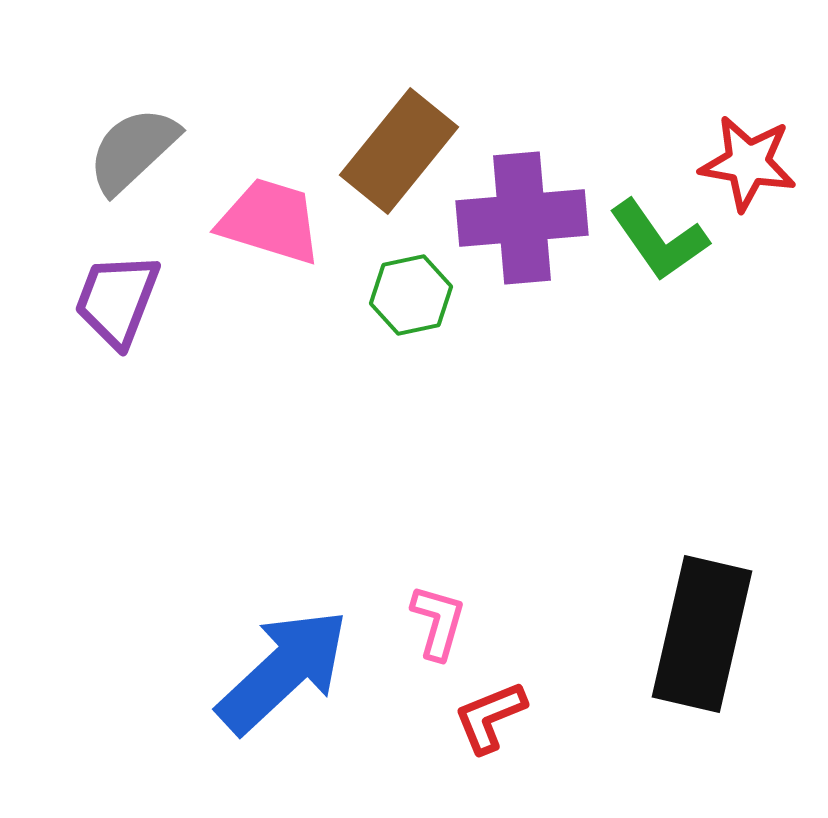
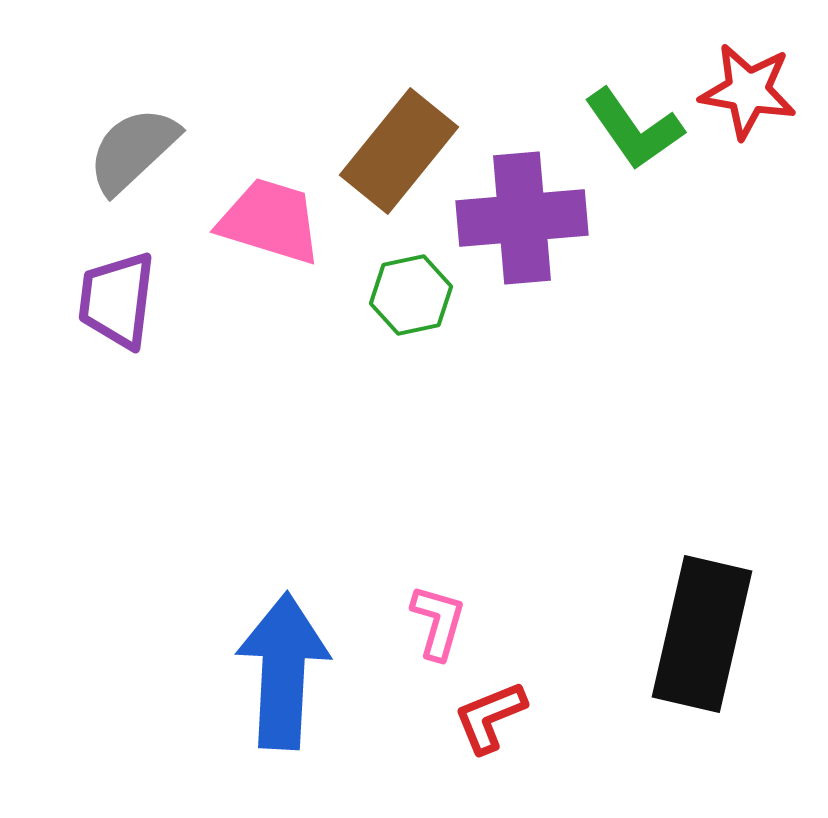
red star: moved 72 px up
green L-shape: moved 25 px left, 111 px up
purple trapezoid: rotated 14 degrees counterclockwise
blue arrow: rotated 44 degrees counterclockwise
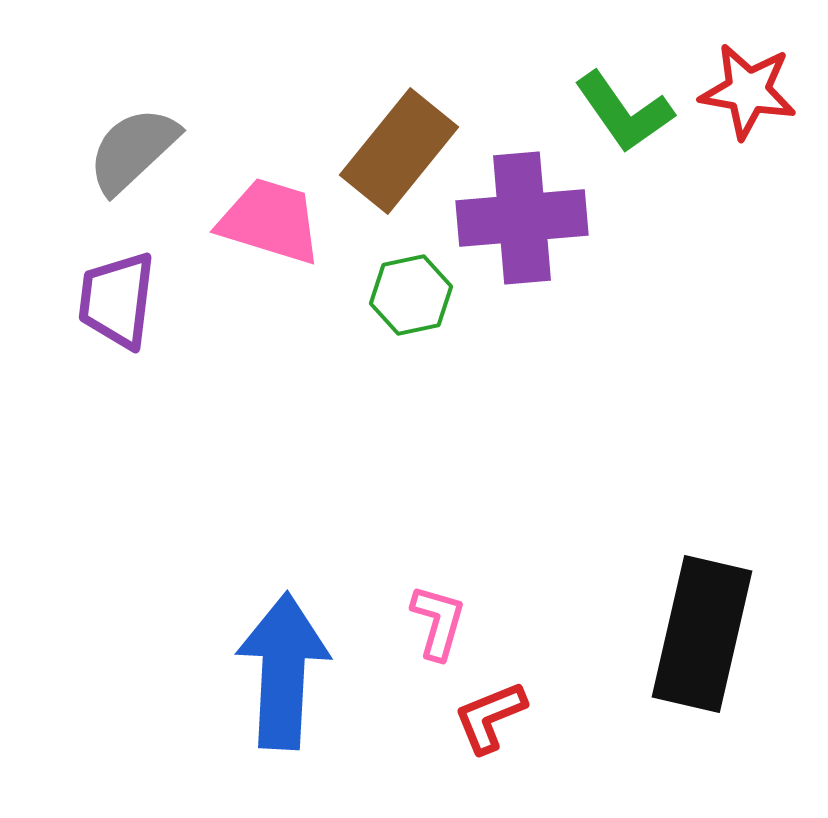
green L-shape: moved 10 px left, 17 px up
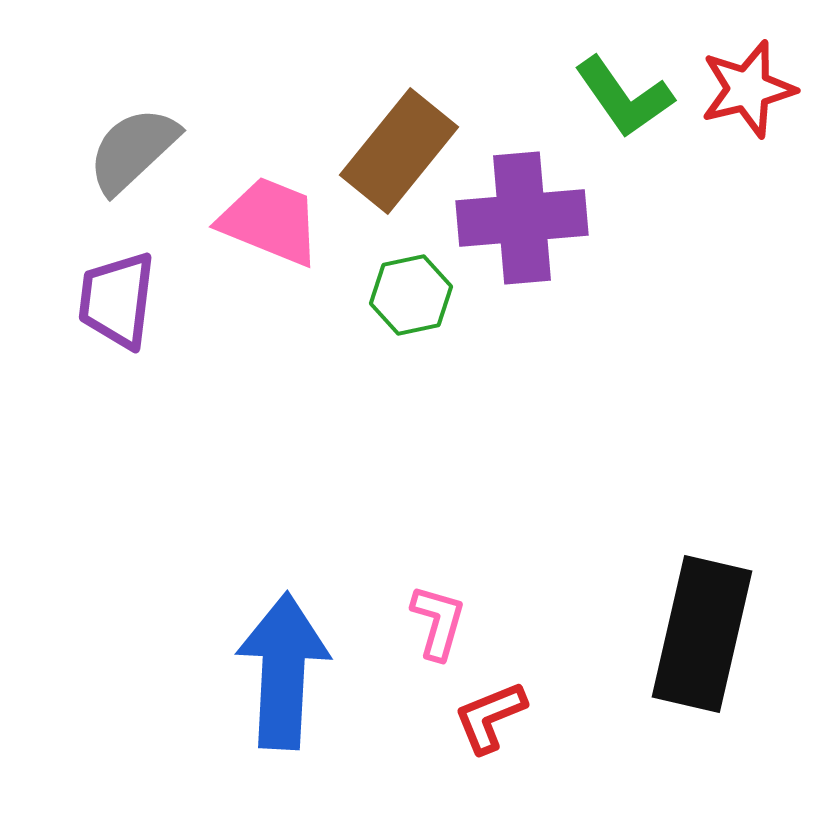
red star: moved 2 px up; rotated 24 degrees counterclockwise
green L-shape: moved 15 px up
pink trapezoid: rotated 5 degrees clockwise
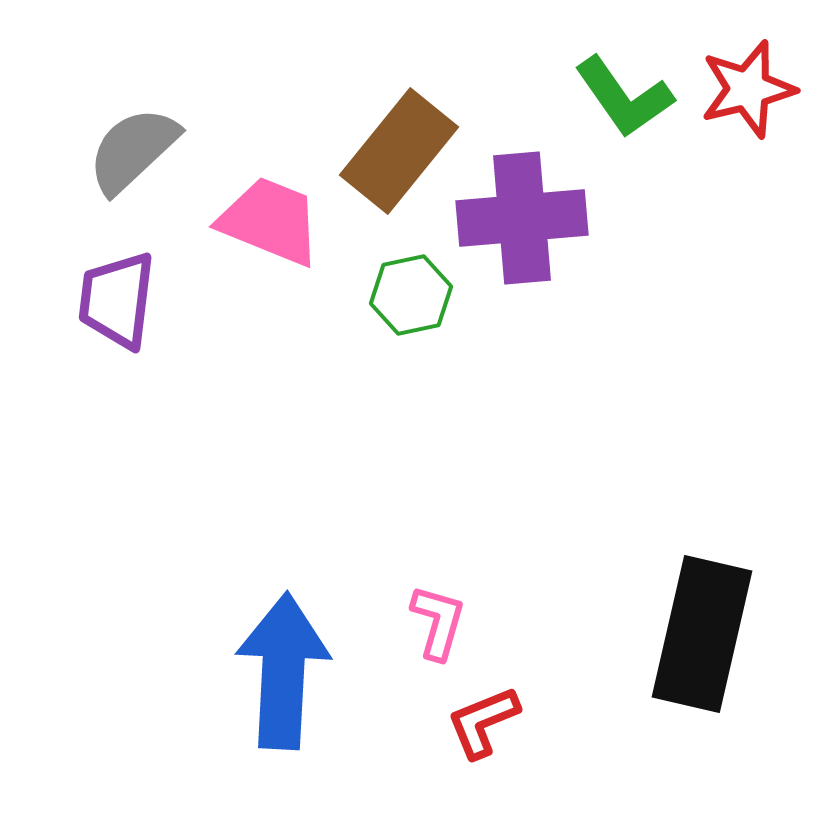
red L-shape: moved 7 px left, 5 px down
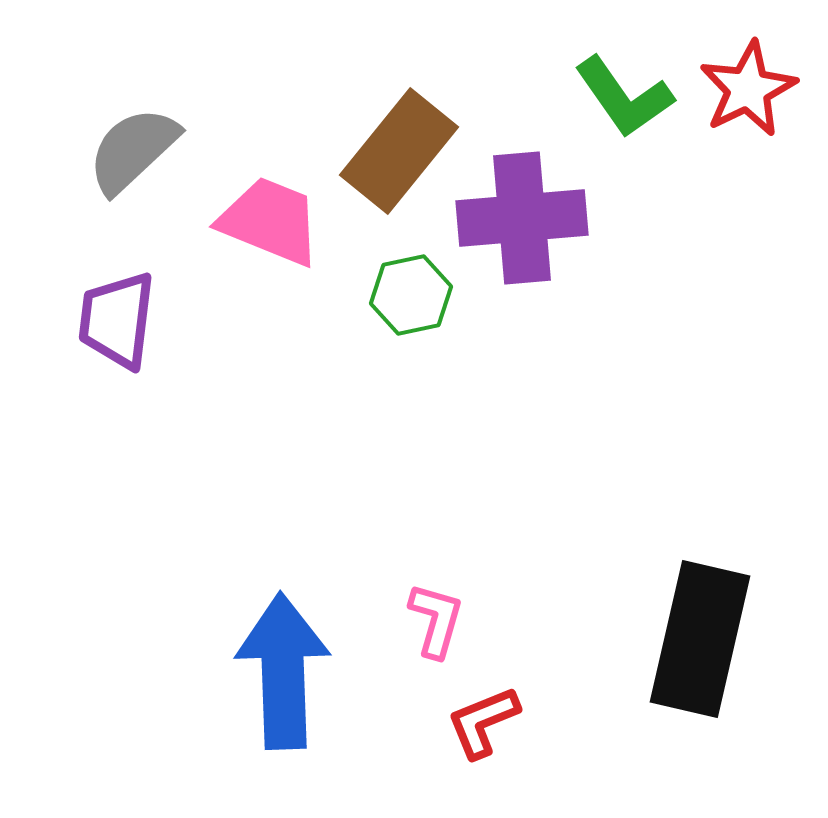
red star: rotated 12 degrees counterclockwise
purple trapezoid: moved 20 px down
pink L-shape: moved 2 px left, 2 px up
black rectangle: moved 2 px left, 5 px down
blue arrow: rotated 5 degrees counterclockwise
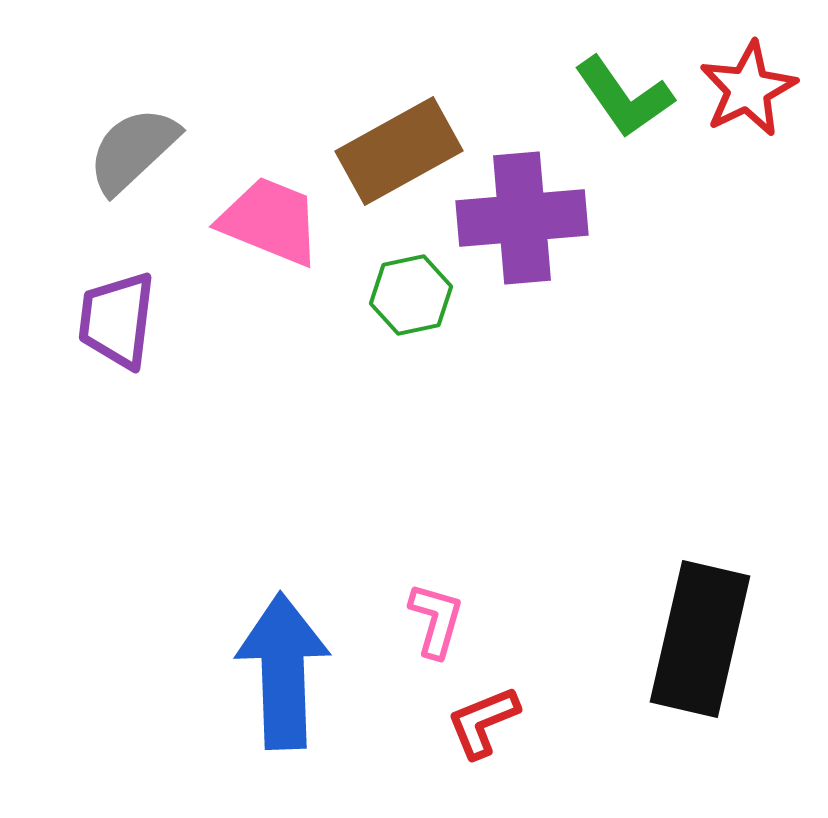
brown rectangle: rotated 22 degrees clockwise
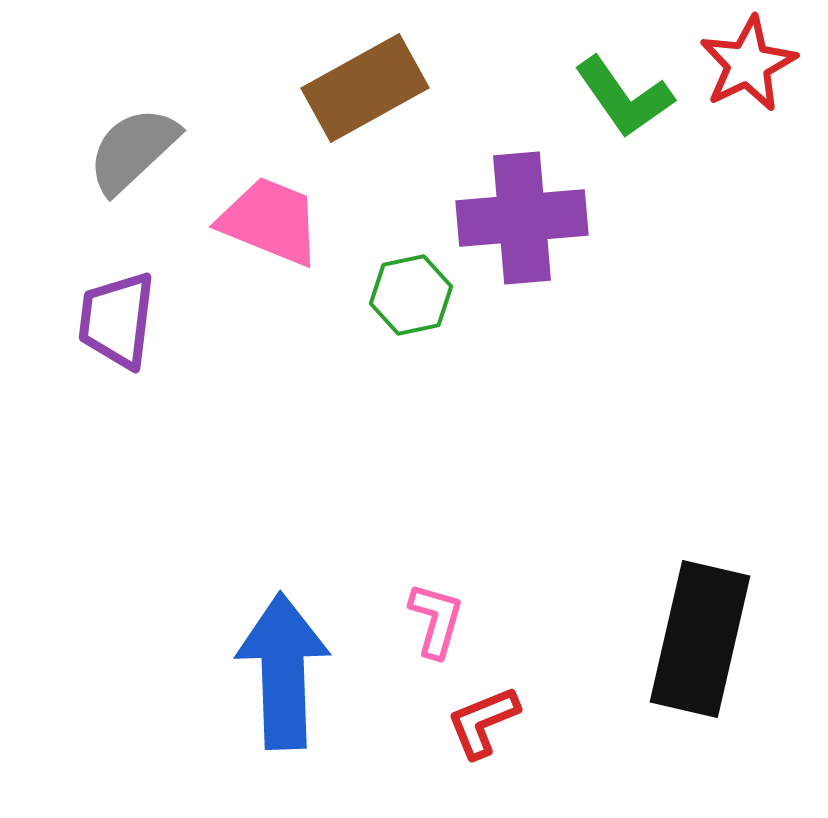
red star: moved 25 px up
brown rectangle: moved 34 px left, 63 px up
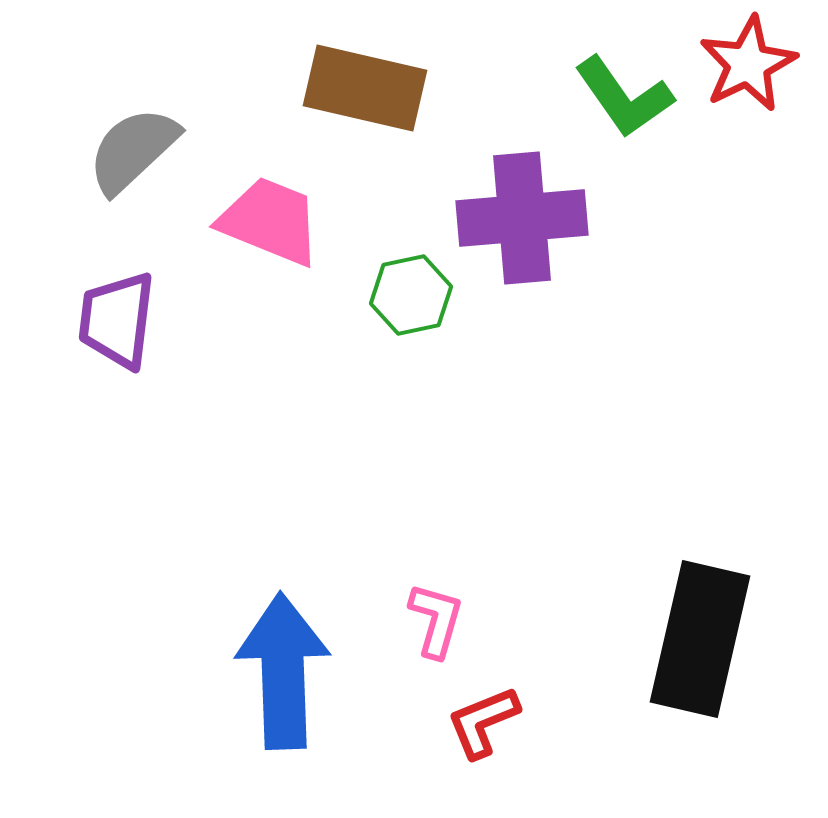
brown rectangle: rotated 42 degrees clockwise
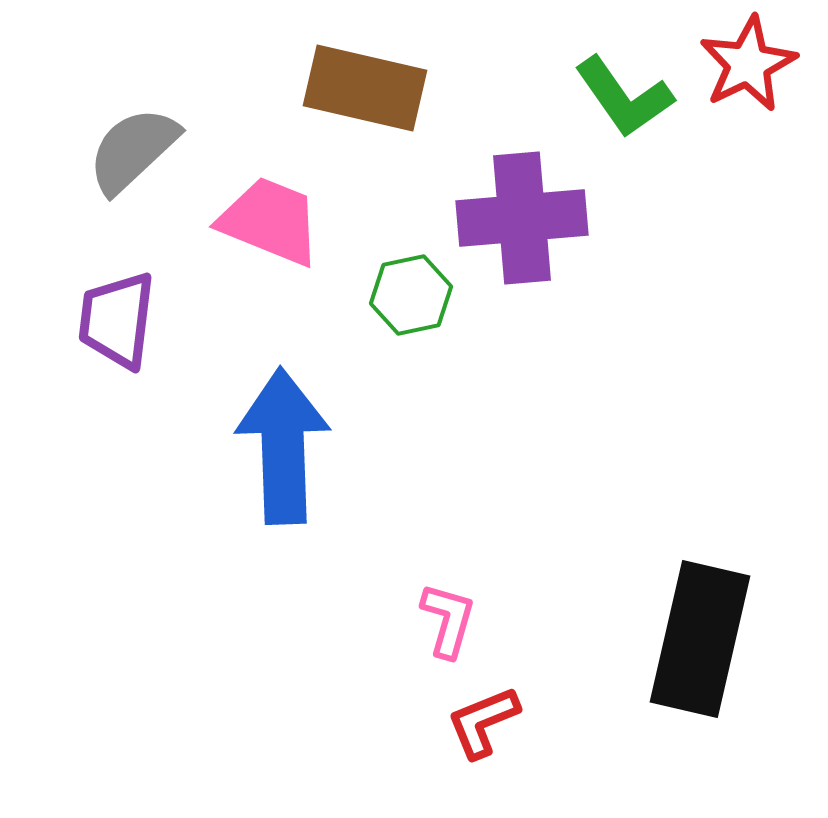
pink L-shape: moved 12 px right
blue arrow: moved 225 px up
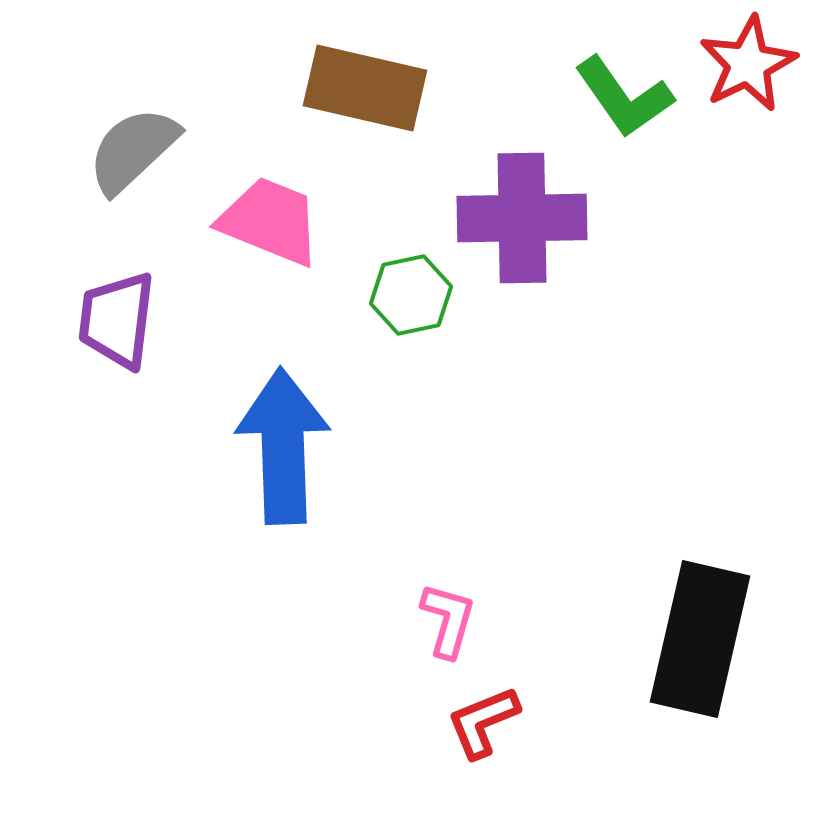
purple cross: rotated 4 degrees clockwise
